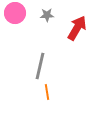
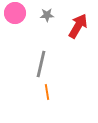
red arrow: moved 1 px right, 2 px up
gray line: moved 1 px right, 2 px up
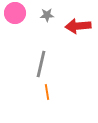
red arrow: rotated 125 degrees counterclockwise
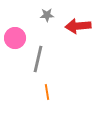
pink circle: moved 25 px down
gray line: moved 3 px left, 5 px up
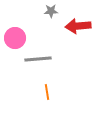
gray star: moved 4 px right, 4 px up
gray line: rotated 72 degrees clockwise
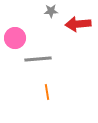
red arrow: moved 2 px up
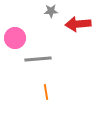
orange line: moved 1 px left
